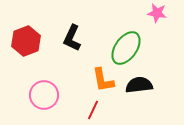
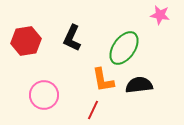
pink star: moved 3 px right, 2 px down
red hexagon: rotated 12 degrees clockwise
green ellipse: moved 2 px left
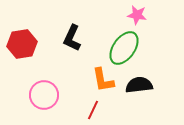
pink star: moved 23 px left
red hexagon: moved 4 px left, 3 px down
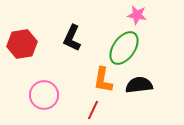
orange L-shape: rotated 20 degrees clockwise
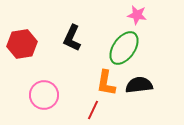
orange L-shape: moved 3 px right, 3 px down
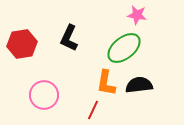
black L-shape: moved 3 px left
green ellipse: rotated 16 degrees clockwise
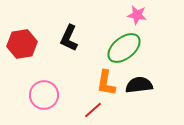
red line: rotated 24 degrees clockwise
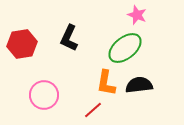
pink star: rotated 12 degrees clockwise
green ellipse: moved 1 px right
